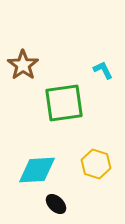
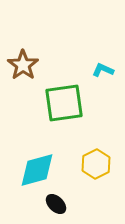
cyan L-shape: rotated 40 degrees counterclockwise
yellow hexagon: rotated 16 degrees clockwise
cyan diamond: rotated 12 degrees counterclockwise
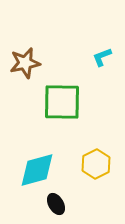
brown star: moved 2 px right, 2 px up; rotated 24 degrees clockwise
cyan L-shape: moved 1 px left, 13 px up; rotated 45 degrees counterclockwise
green square: moved 2 px left, 1 px up; rotated 9 degrees clockwise
black ellipse: rotated 15 degrees clockwise
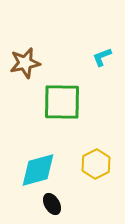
cyan diamond: moved 1 px right
black ellipse: moved 4 px left
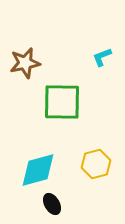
yellow hexagon: rotated 12 degrees clockwise
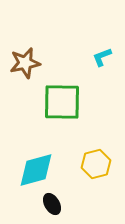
cyan diamond: moved 2 px left
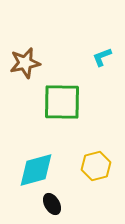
yellow hexagon: moved 2 px down
